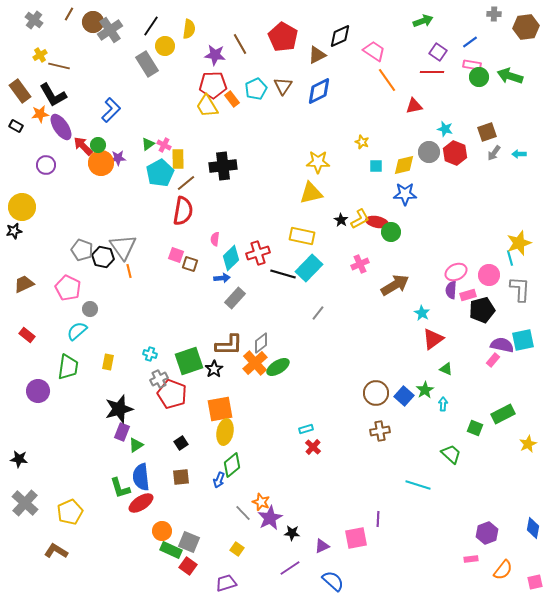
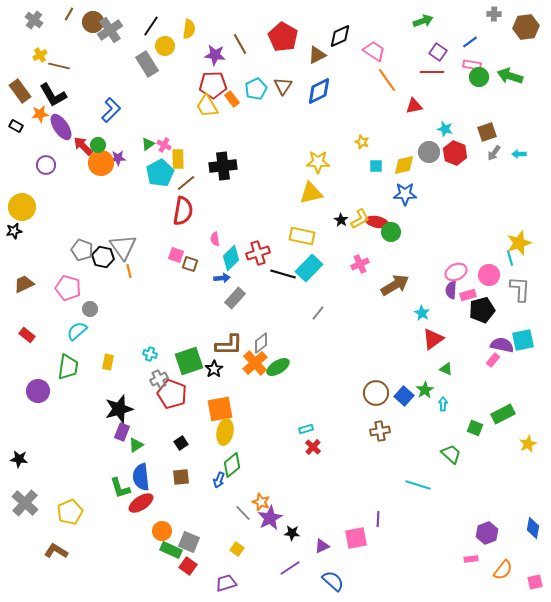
pink semicircle at (215, 239): rotated 16 degrees counterclockwise
pink pentagon at (68, 288): rotated 10 degrees counterclockwise
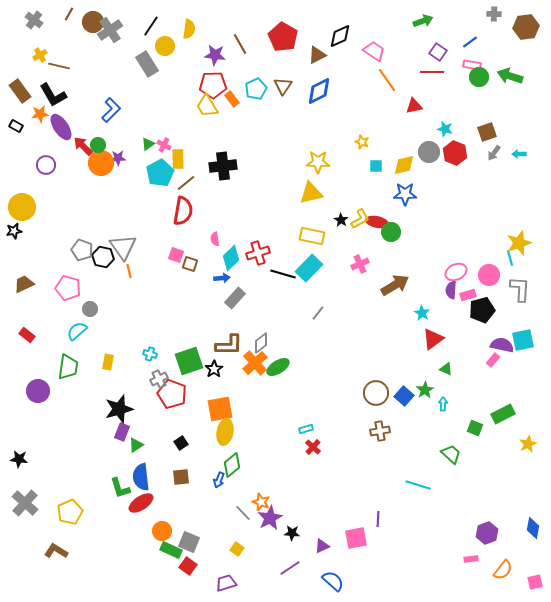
yellow rectangle at (302, 236): moved 10 px right
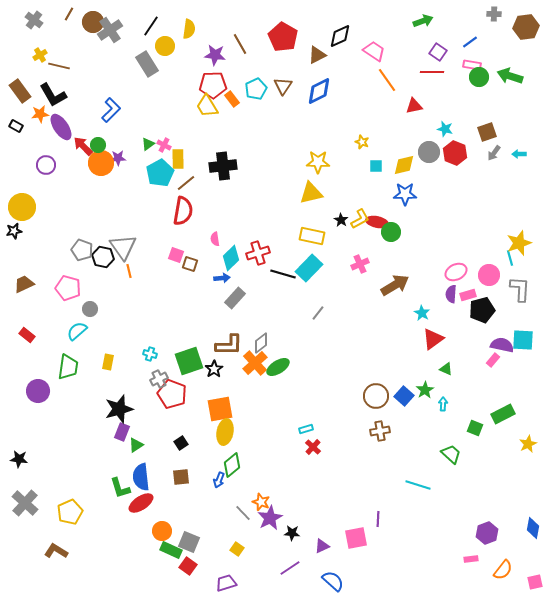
purple semicircle at (451, 290): moved 4 px down
cyan square at (523, 340): rotated 15 degrees clockwise
brown circle at (376, 393): moved 3 px down
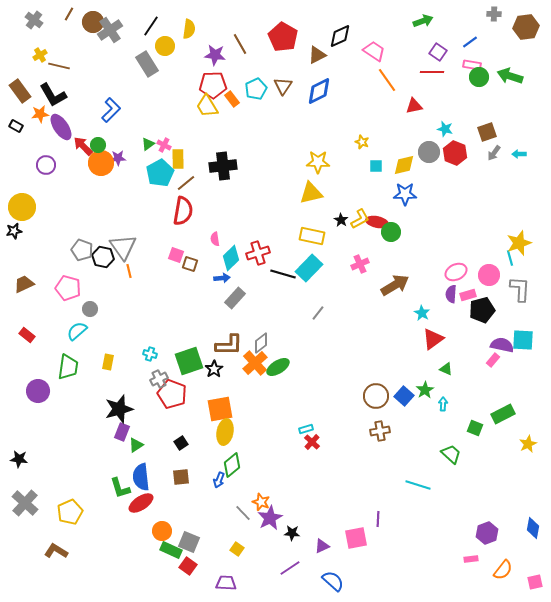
red cross at (313, 447): moved 1 px left, 5 px up
purple trapezoid at (226, 583): rotated 20 degrees clockwise
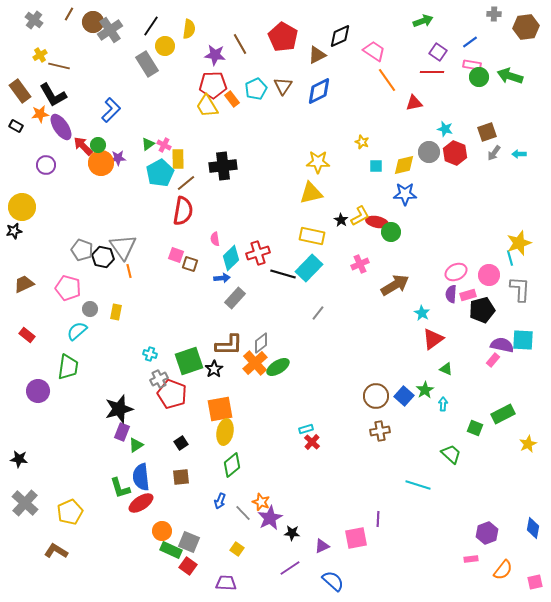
red triangle at (414, 106): moved 3 px up
yellow L-shape at (360, 219): moved 3 px up
yellow rectangle at (108, 362): moved 8 px right, 50 px up
blue arrow at (219, 480): moved 1 px right, 21 px down
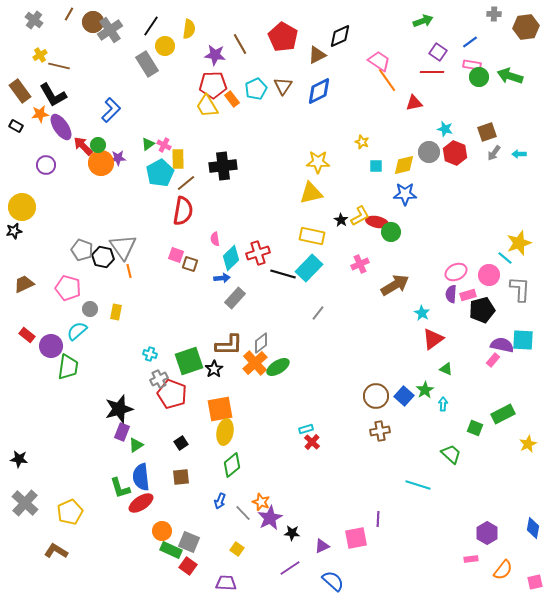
pink trapezoid at (374, 51): moved 5 px right, 10 px down
cyan line at (510, 258): moved 5 px left; rotated 35 degrees counterclockwise
purple circle at (38, 391): moved 13 px right, 45 px up
purple hexagon at (487, 533): rotated 10 degrees counterclockwise
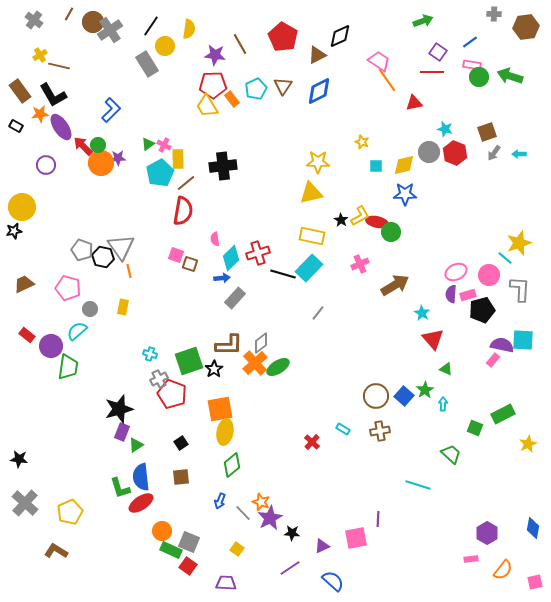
gray triangle at (123, 247): moved 2 px left
yellow rectangle at (116, 312): moved 7 px right, 5 px up
red triangle at (433, 339): rotated 35 degrees counterclockwise
cyan rectangle at (306, 429): moved 37 px right; rotated 48 degrees clockwise
